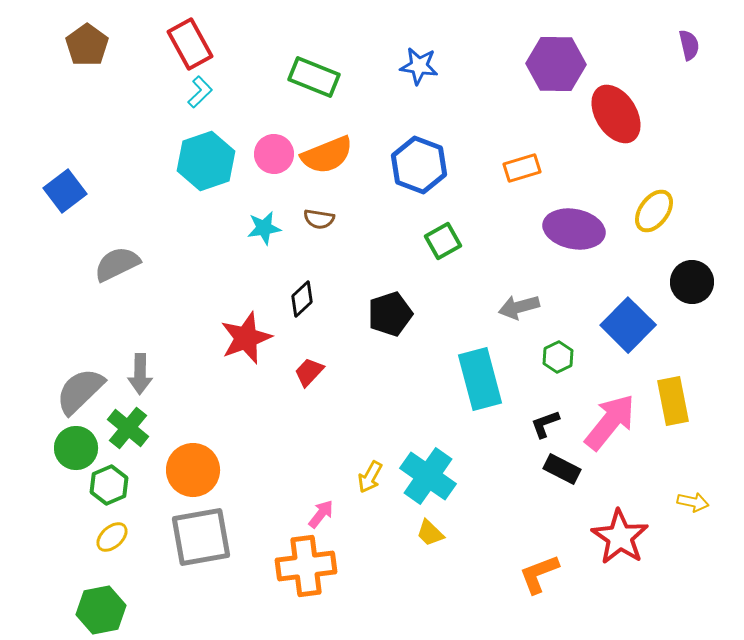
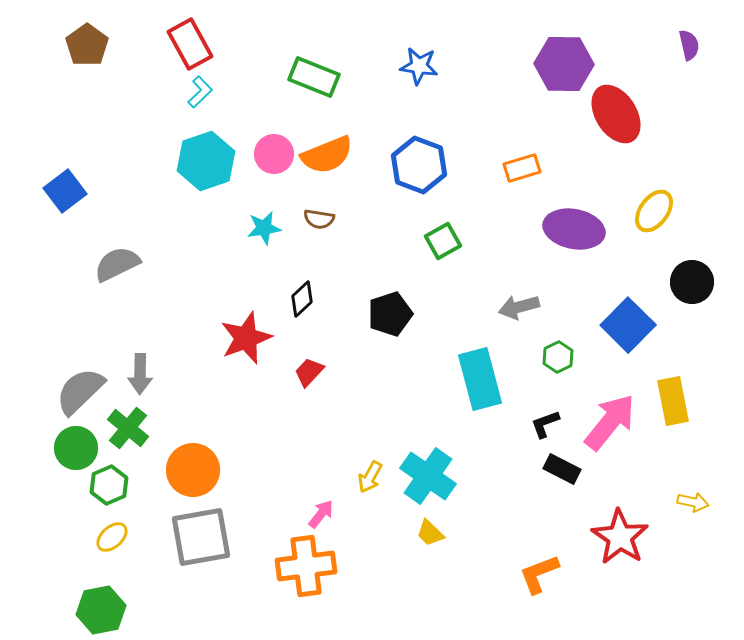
purple hexagon at (556, 64): moved 8 px right
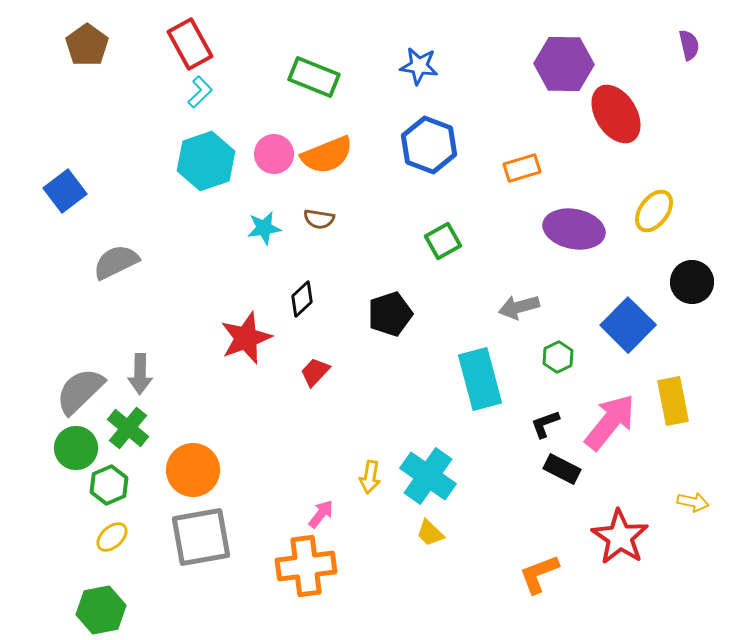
blue hexagon at (419, 165): moved 10 px right, 20 px up
gray semicircle at (117, 264): moved 1 px left, 2 px up
red trapezoid at (309, 372): moved 6 px right
yellow arrow at (370, 477): rotated 20 degrees counterclockwise
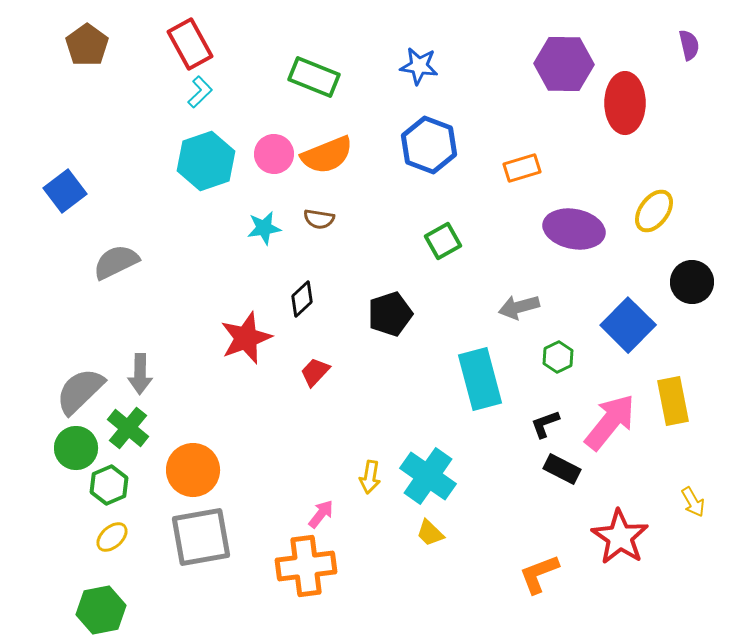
red ellipse at (616, 114): moved 9 px right, 11 px up; rotated 32 degrees clockwise
yellow arrow at (693, 502): rotated 48 degrees clockwise
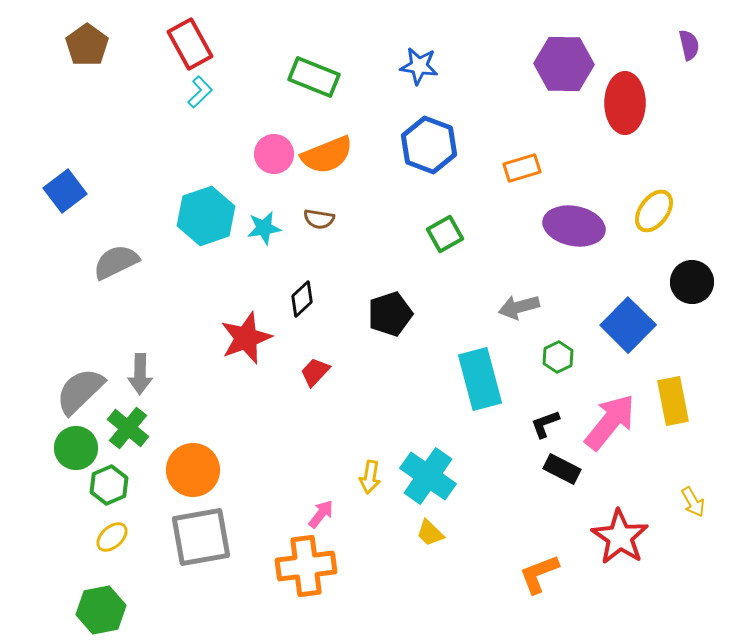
cyan hexagon at (206, 161): moved 55 px down
purple ellipse at (574, 229): moved 3 px up
green square at (443, 241): moved 2 px right, 7 px up
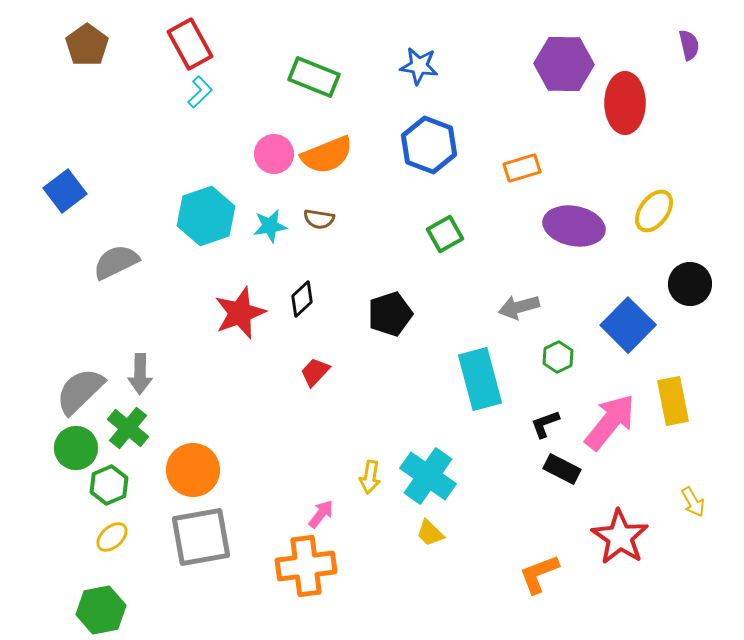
cyan star at (264, 228): moved 6 px right, 2 px up
black circle at (692, 282): moved 2 px left, 2 px down
red star at (246, 338): moved 6 px left, 25 px up
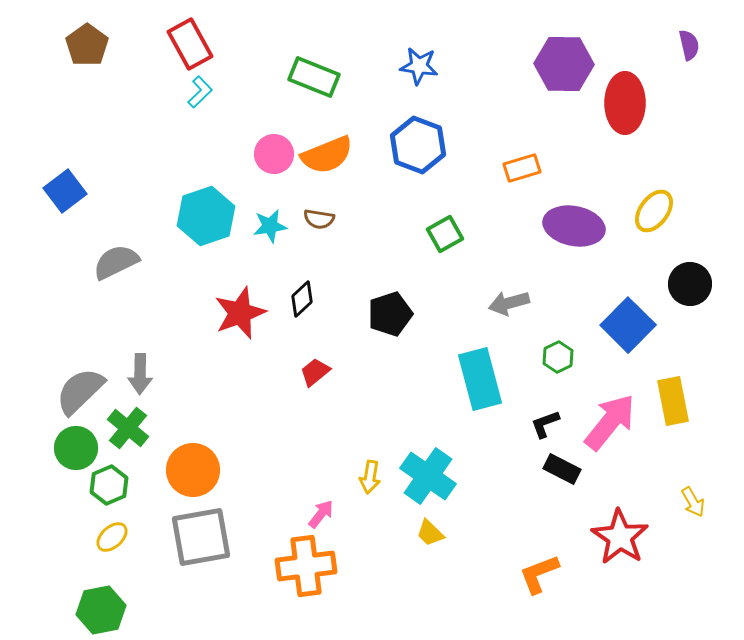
blue hexagon at (429, 145): moved 11 px left
gray arrow at (519, 307): moved 10 px left, 4 px up
red trapezoid at (315, 372): rotated 8 degrees clockwise
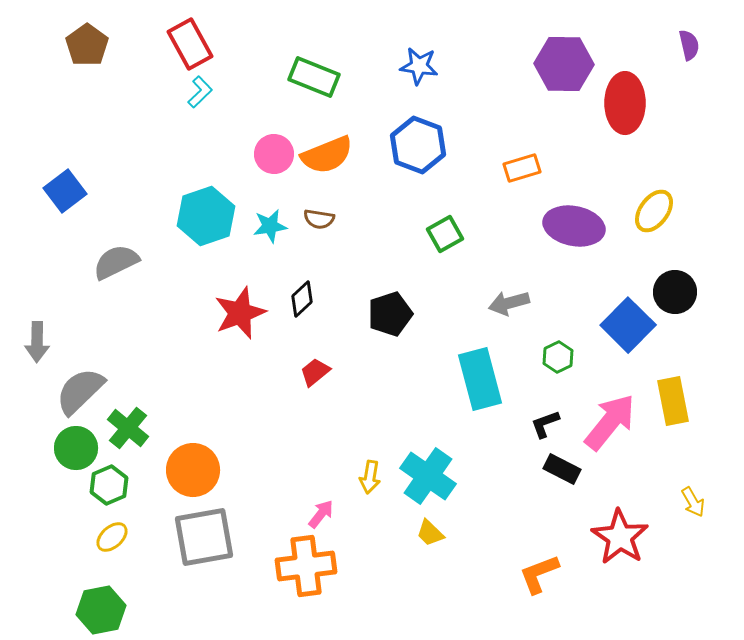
black circle at (690, 284): moved 15 px left, 8 px down
gray arrow at (140, 374): moved 103 px left, 32 px up
gray square at (201, 537): moved 3 px right
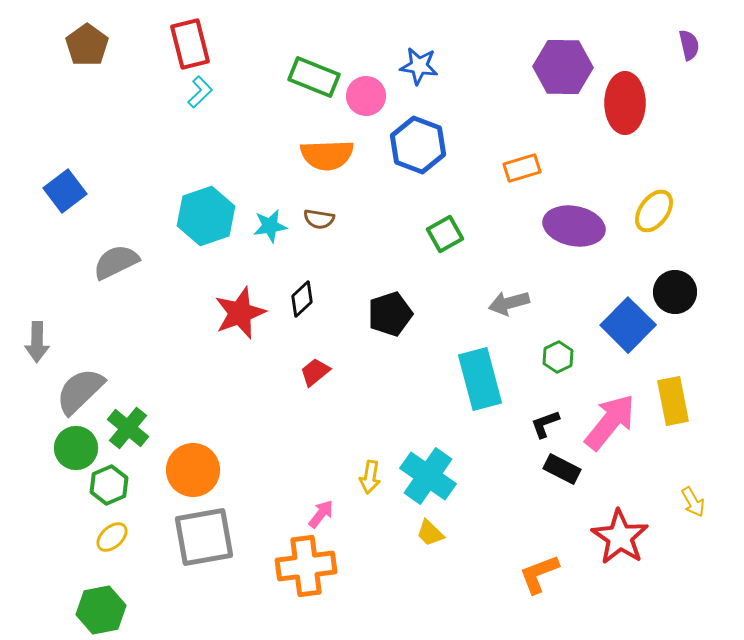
red rectangle at (190, 44): rotated 15 degrees clockwise
purple hexagon at (564, 64): moved 1 px left, 3 px down
pink circle at (274, 154): moved 92 px right, 58 px up
orange semicircle at (327, 155): rotated 20 degrees clockwise
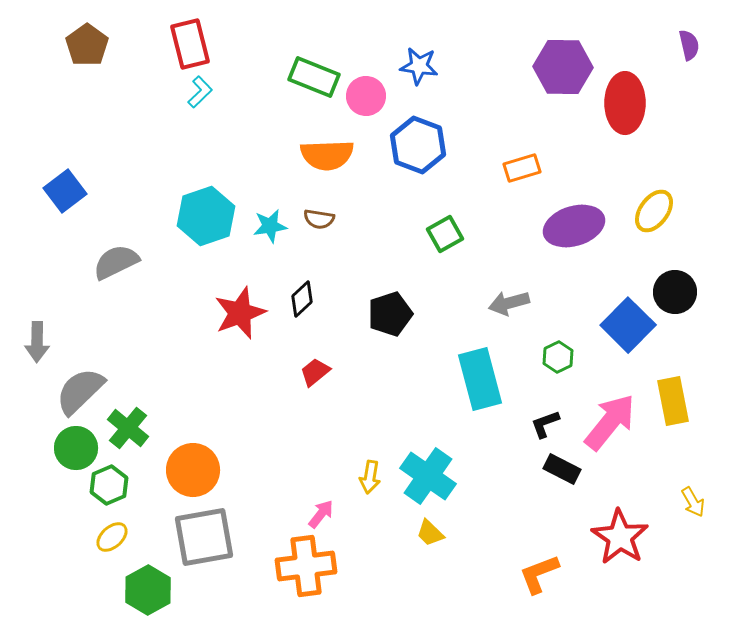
purple ellipse at (574, 226): rotated 28 degrees counterclockwise
green hexagon at (101, 610): moved 47 px right, 20 px up; rotated 18 degrees counterclockwise
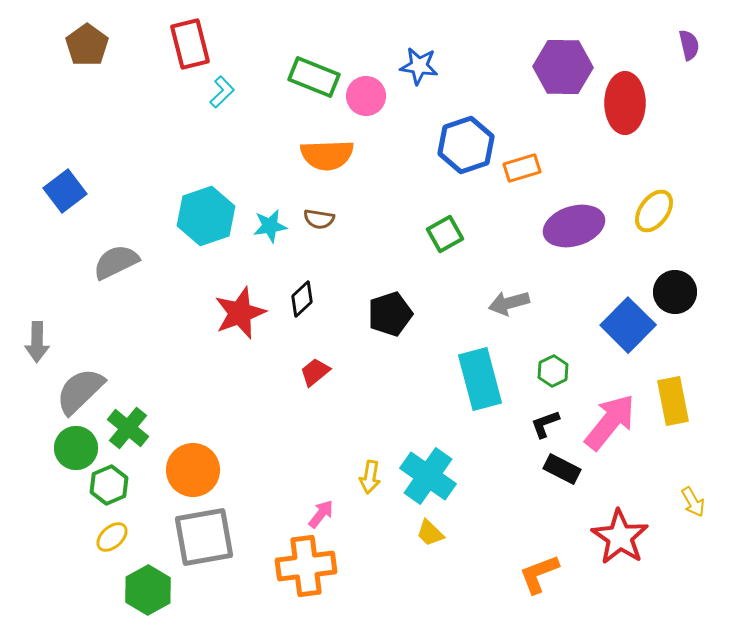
cyan L-shape at (200, 92): moved 22 px right
blue hexagon at (418, 145): moved 48 px right; rotated 20 degrees clockwise
green hexagon at (558, 357): moved 5 px left, 14 px down
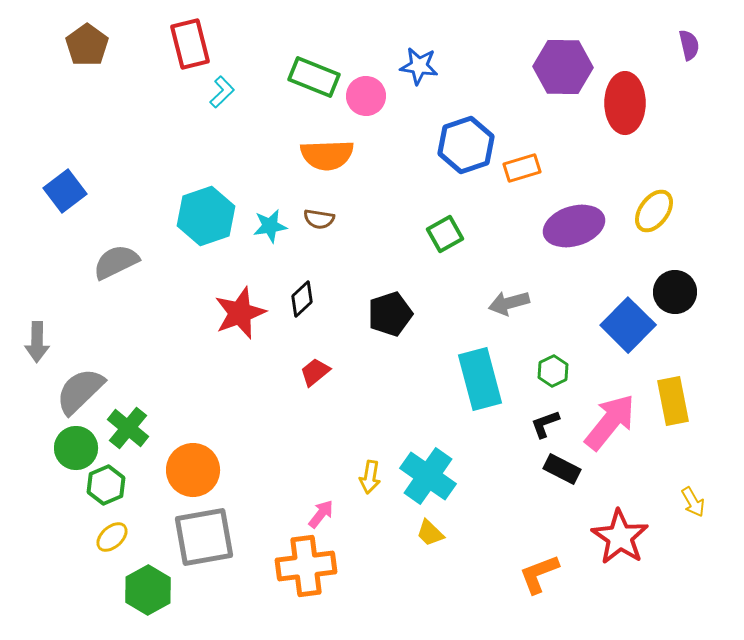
green hexagon at (109, 485): moved 3 px left
